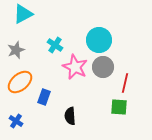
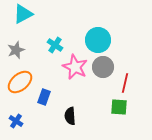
cyan circle: moved 1 px left
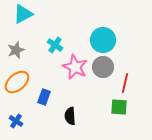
cyan circle: moved 5 px right
orange ellipse: moved 3 px left
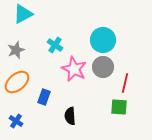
pink star: moved 1 px left, 2 px down
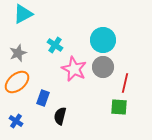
gray star: moved 2 px right, 3 px down
blue rectangle: moved 1 px left, 1 px down
black semicircle: moved 10 px left; rotated 18 degrees clockwise
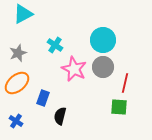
orange ellipse: moved 1 px down
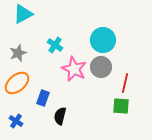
gray circle: moved 2 px left
green square: moved 2 px right, 1 px up
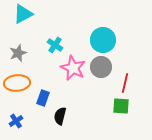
pink star: moved 1 px left, 1 px up
orange ellipse: rotated 35 degrees clockwise
blue cross: rotated 24 degrees clockwise
